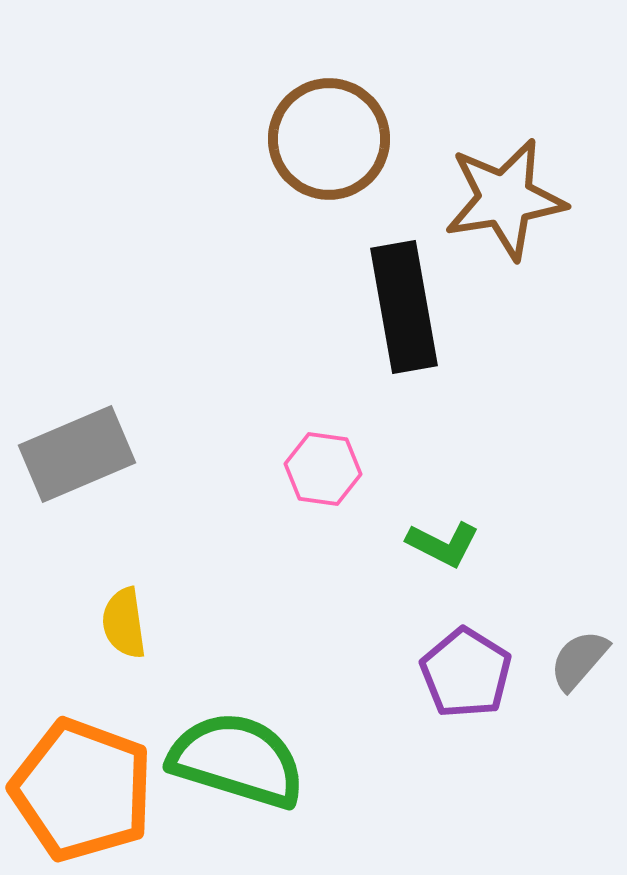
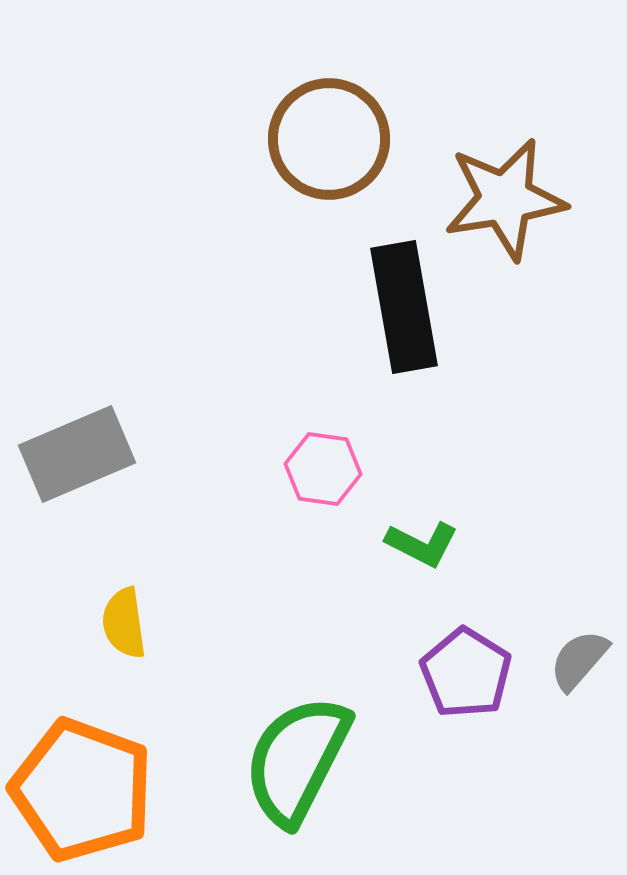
green L-shape: moved 21 px left
green semicircle: moved 60 px right; rotated 80 degrees counterclockwise
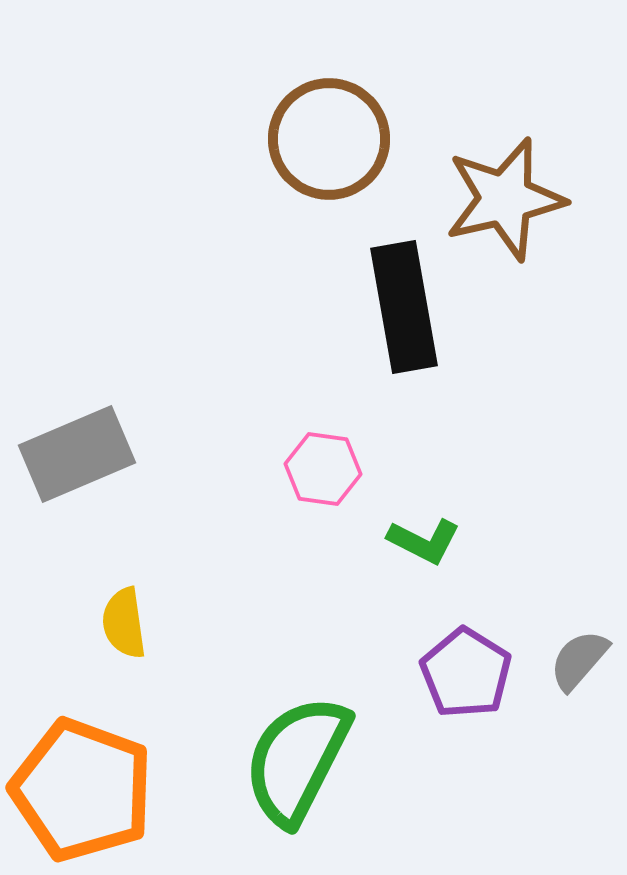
brown star: rotated 4 degrees counterclockwise
green L-shape: moved 2 px right, 3 px up
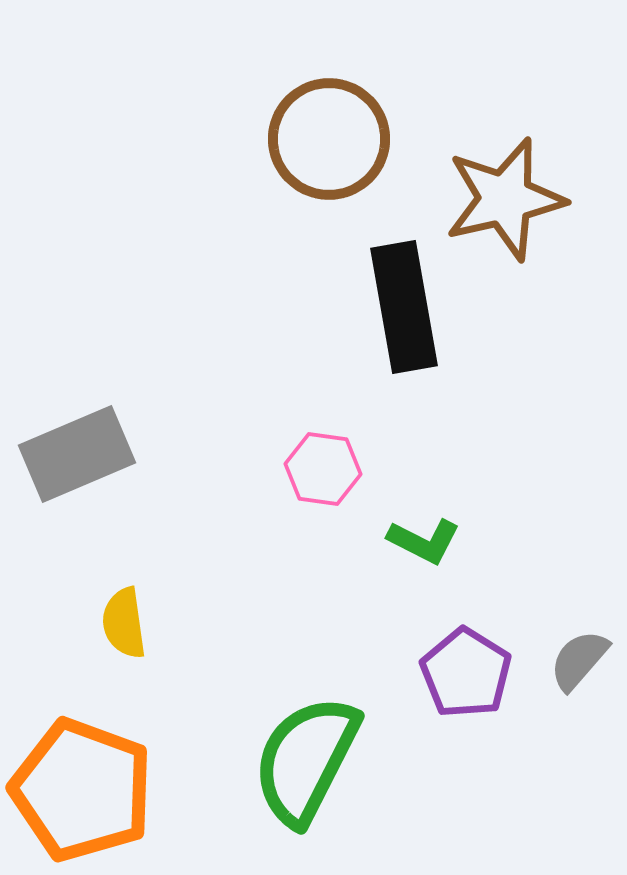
green semicircle: moved 9 px right
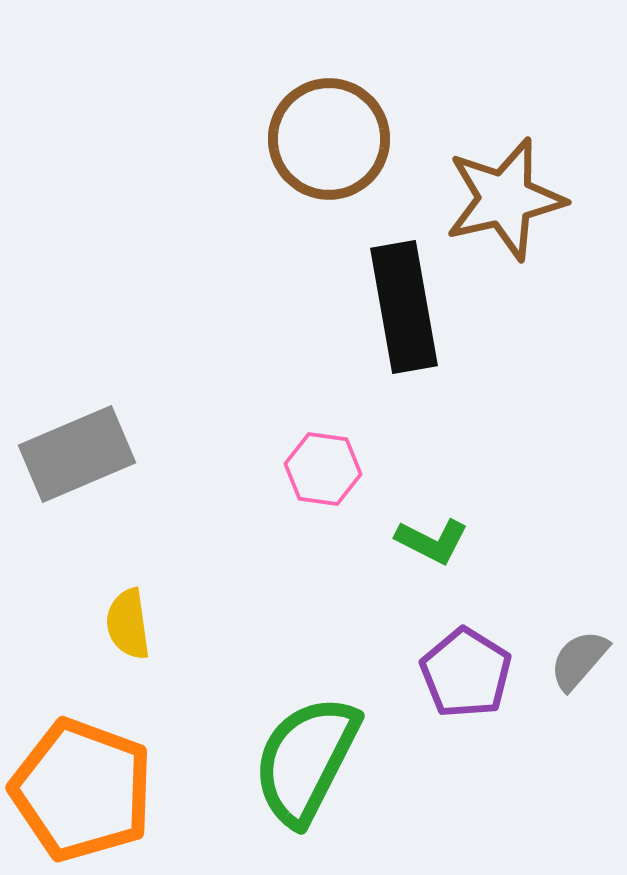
green L-shape: moved 8 px right
yellow semicircle: moved 4 px right, 1 px down
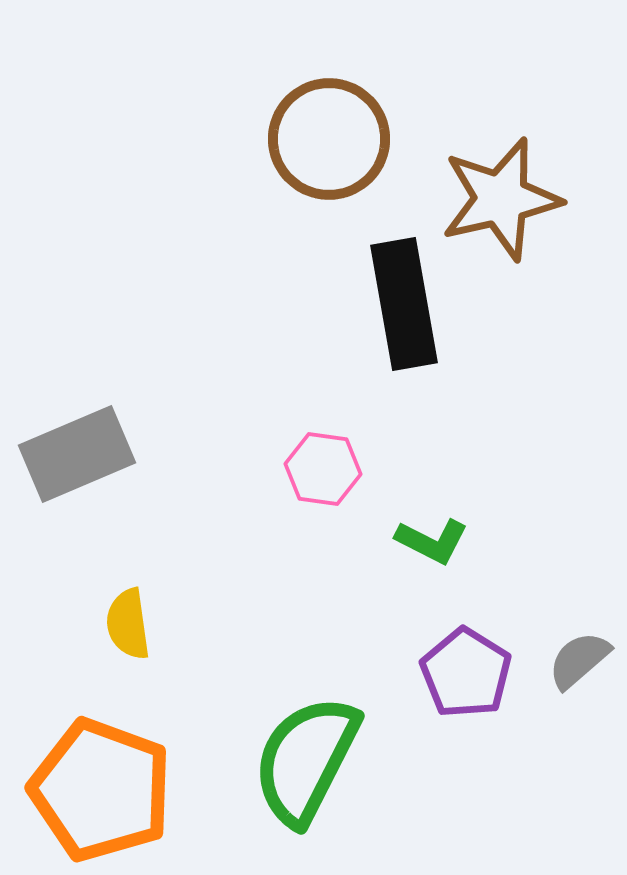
brown star: moved 4 px left
black rectangle: moved 3 px up
gray semicircle: rotated 8 degrees clockwise
orange pentagon: moved 19 px right
